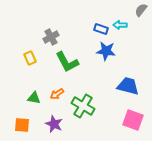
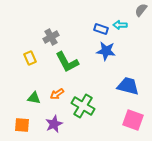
purple star: rotated 24 degrees clockwise
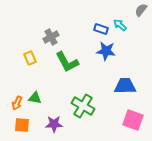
cyan arrow: rotated 40 degrees clockwise
blue trapezoid: moved 3 px left; rotated 15 degrees counterclockwise
orange arrow: moved 40 px left, 9 px down; rotated 32 degrees counterclockwise
green triangle: moved 1 px right
purple star: rotated 24 degrees clockwise
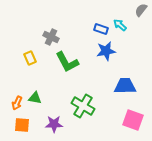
gray cross: rotated 35 degrees counterclockwise
blue star: rotated 18 degrees counterclockwise
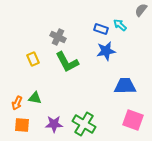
gray cross: moved 7 px right
yellow rectangle: moved 3 px right, 1 px down
green cross: moved 1 px right, 18 px down
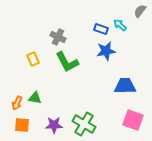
gray semicircle: moved 1 px left, 1 px down
purple star: moved 1 px down
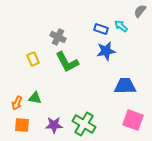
cyan arrow: moved 1 px right, 1 px down
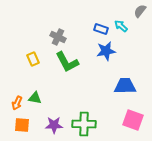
green cross: rotated 30 degrees counterclockwise
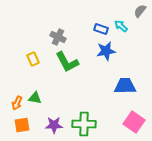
pink square: moved 1 px right, 2 px down; rotated 15 degrees clockwise
orange square: rotated 14 degrees counterclockwise
